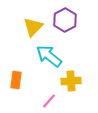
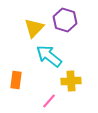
purple hexagon: rotated 15 degrees counterclockwise
yellow triangle: moved 1 px right, 1 px down
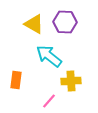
purple hexagon: moved 2 px down; rotated 15 degrees counterclockwise
yellow triangle: moved 4 px up; rotated 45 degrees counterclockwise
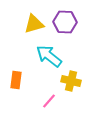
yellow triangle: rotated 45 degrees counterclockwise
yellow cross: rotated 18 degrees clockwise
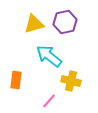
purple hexagon: rotated 15 degrees counterclockwise
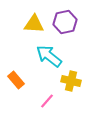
yellow triangle: rotated 20 degrees clockwise
orange rectangle: rotated 48 degrees counterclockwise
pink line: moved 2 px left
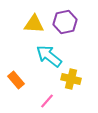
yellow cross: moved 2 px up
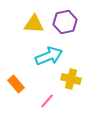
cyan arrow: rotated 120 degrees clockwise
orange rectangle: moved 4 px down
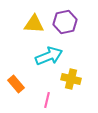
pink line: moved 1 px up; rotated 28 degrees counterclockwise
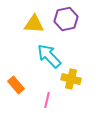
purple hexagon: moved 1 px right, 3 px up
cyan arrow: rotated 112 degrees counterclockwise
orange rectangle: moved 1 px down
